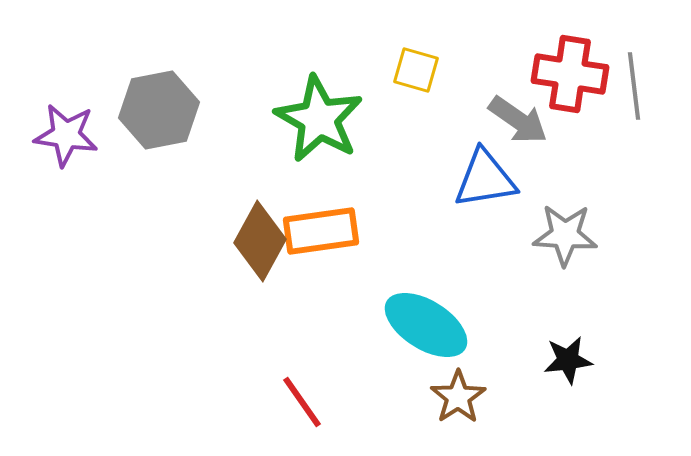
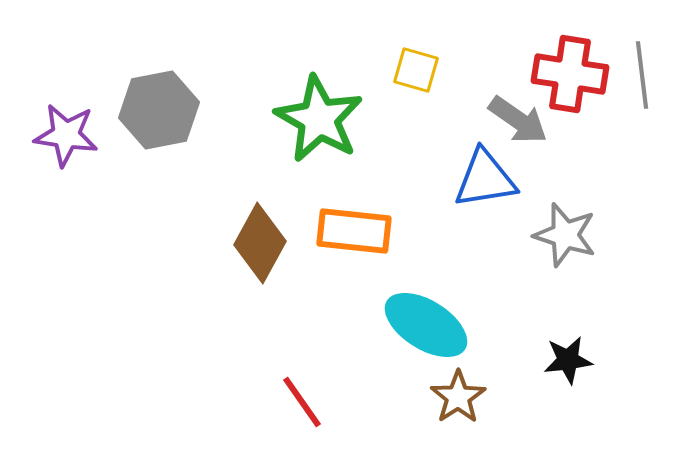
gray line: moved 8 px right, 11 px up
orange rectangle: moved 33 px right; rotated 14 degrees clockwise
gray star: rotated 14 degrees clockwise
brown diamond: moved 2 px down
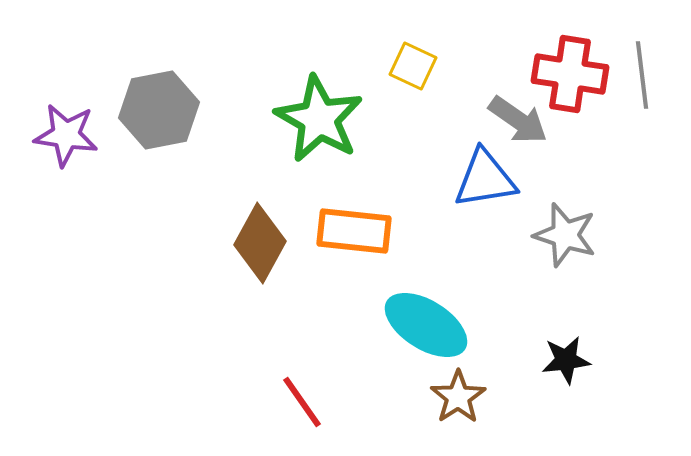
yellow square: moved 3 px left, 4 px up; rotated 9 degrees clockwise
black star: moved 2 px left
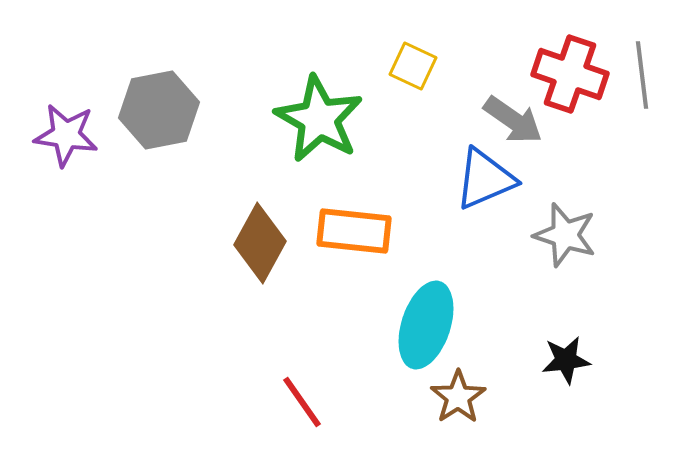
red cross: rotated 10 degrees clockwise
gray arrow: moved 5 px left
blue triangle: rotated 14 degrees counterclockwise
cyan ellipse: rotated 76 degrees clockwise
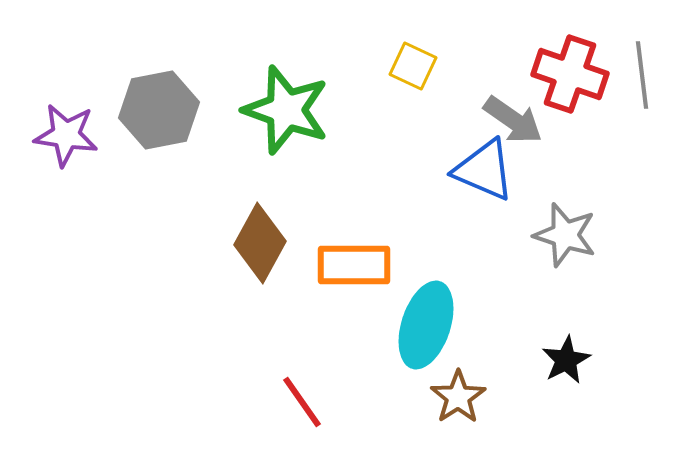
green star: moved 33 px left, 9 px up; rotated 10 degrees counterclockwise
blue triangle: moved 1 px left, 9 px up; rotated 46 degrees clockwise
orange rectangle: moved 34 px down; rotated 6 degrees counterclockwise
black star: rotated 21 degrees counterclockwise
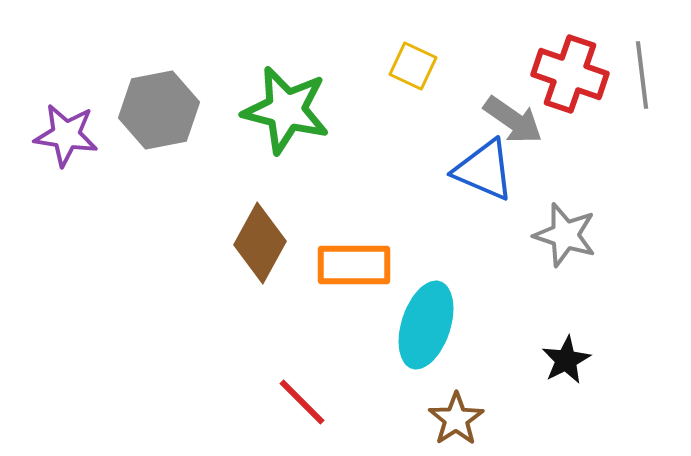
green star: rotated 6 degrees counterclockwise
brown star: moved 2 px left, 22 px down
red line: rotated 10 degrees counterclockwise
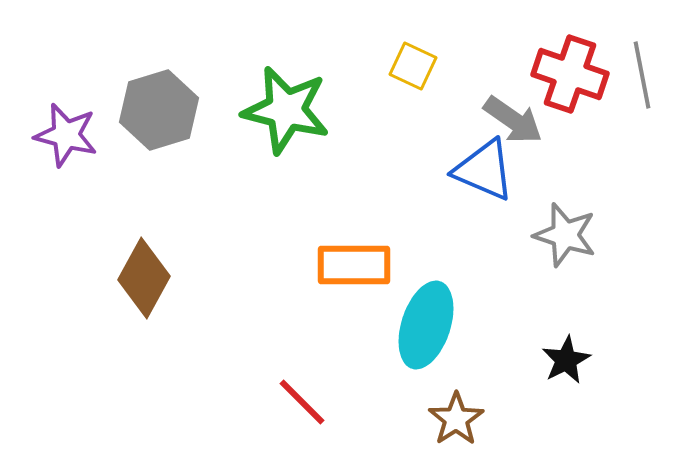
gray line: rotated 4 degrees counterclockwise
gray hexagon: rotated 6 degrees counterclockwise
purple star: rotated 6 degrees clockwise
brown diamond: moved 116 px left, 35 px down
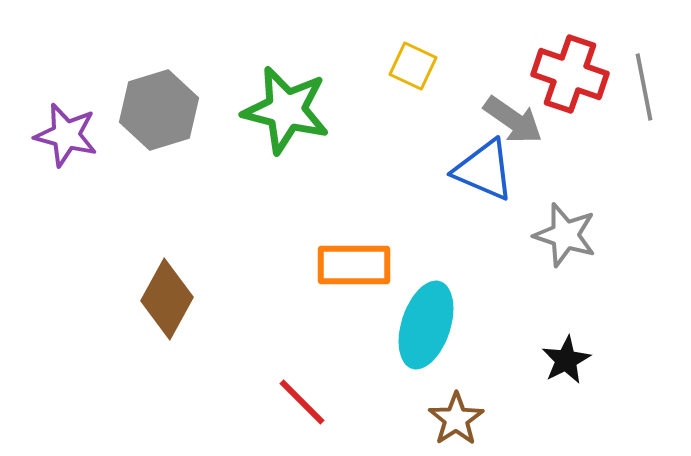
gray line: moved 2 px right, 12 px down
brown diamond: moved 23 px right, 21 px down
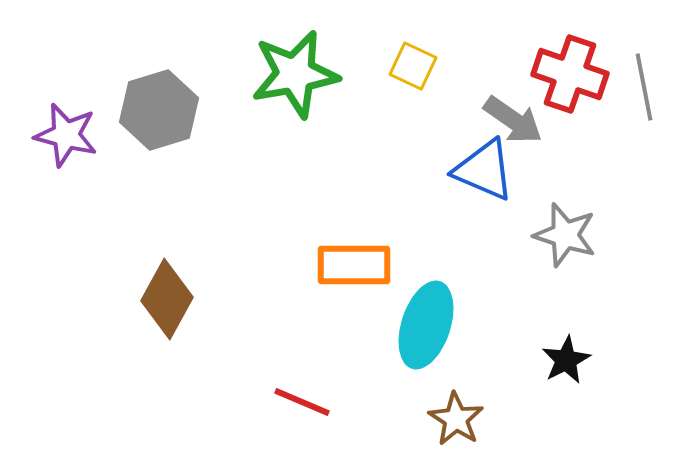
green star: moved 9 px right, 36 px up; rotated 24 degrees counterclockwise
red line: rotated 22 degrees counterclockwise
brown star: rotated 6 degrees counterclockwise
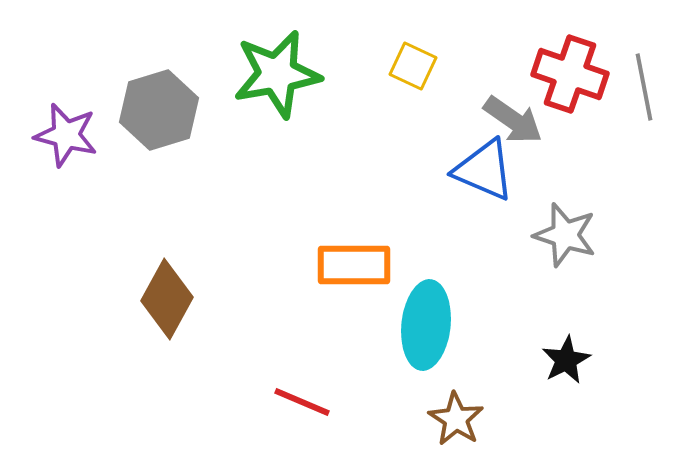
green star: moved 18 px left
cyan ellipse: rotated 12 degrees counterclockwise
